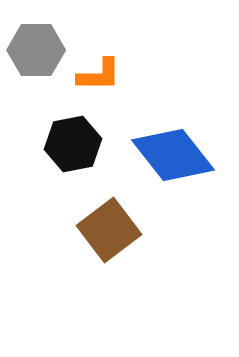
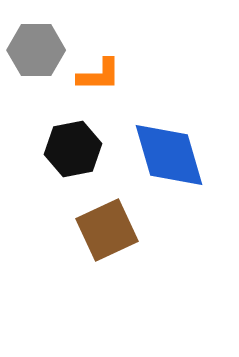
black hexagon: moved 5 px down
blue diamond: moved 4 px left; rotated 22 degrees clockwise
brown square: moved 2 px left; rotated 12 degrees clockwise
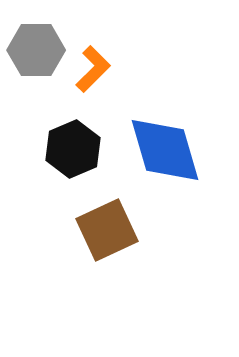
orange L-shape: moved 6 px left, 6 px up; rotated 45 degrees counterclockwise
black hexagon: rotated 12 degrees counterclockwise
blue diamond: moved 4 px left, 5 px up
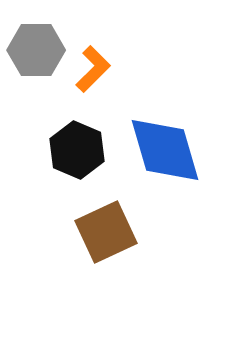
black hexagon: moved 4 px right, 1 px down; rotated 14 degrees counterclockwise
brown square: moved 1 px left, 2 px down
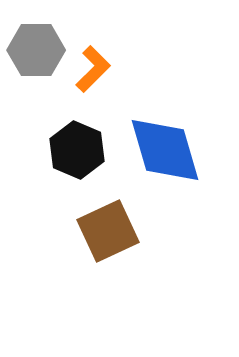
brown square: moved 2 px right, 1 px up
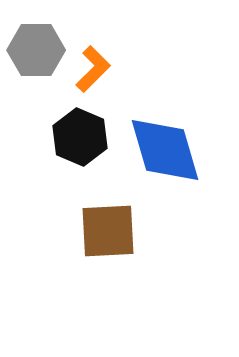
black hexagon: moved 3 px right, 13 px up
brown square: rotated 22 degrees clockwise
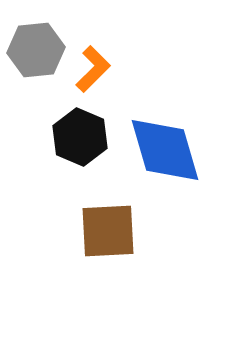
gray hexagon: rotated 6 degrees counterclockwise
